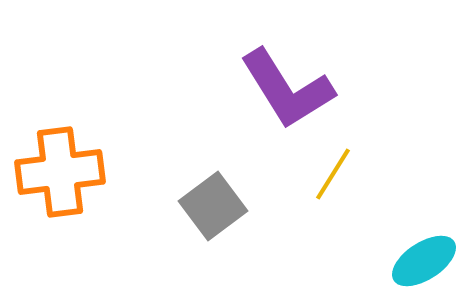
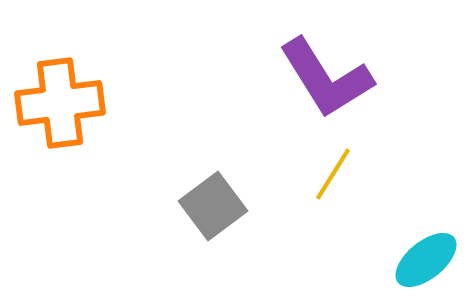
purple L-shape: moved 39 px right, 11 px up
orange cross: moved 69 px up
cyan ellipse: moved 2 px right, 1 px up; rotated 6 degrees counterclockwise
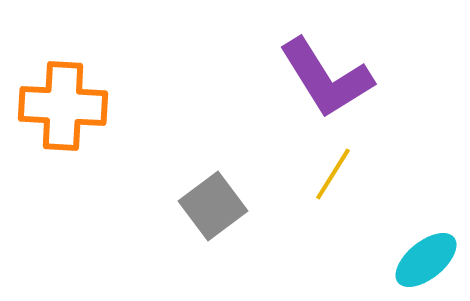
orange cross: moved 3 px right, 3 px down; rotated 10 degrees clockwise
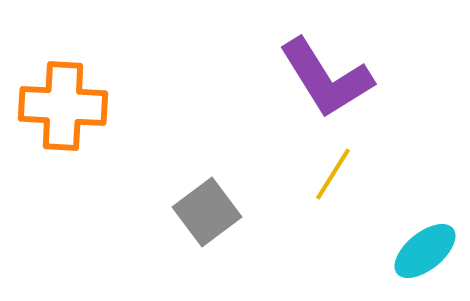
gray square: moved 6 px left, 6 px down
cyan ellipse: moved 1 px left, 9 px up
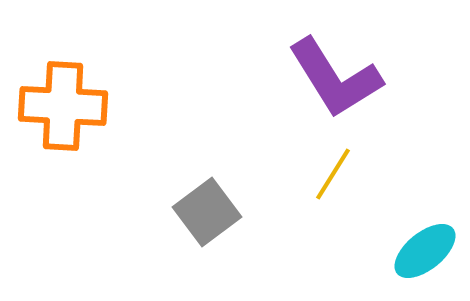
purple L-shape: moved 9 px right
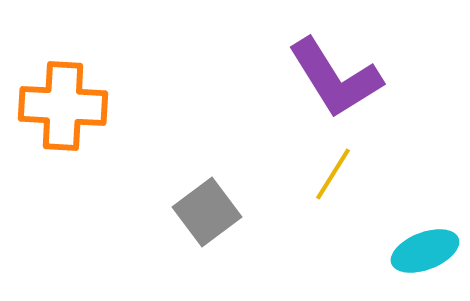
cyan ellipse: rotated 18 degrees clockwise
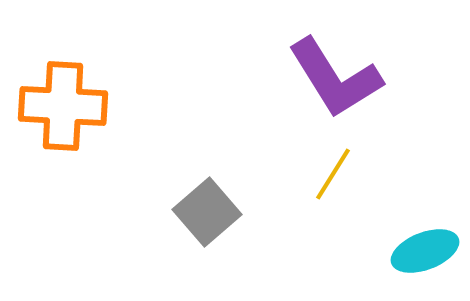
gray square: rotated 4 degrees counterclockwise
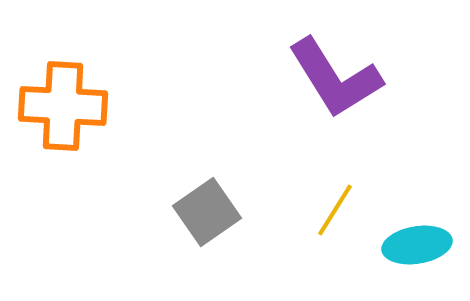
yellow line: moved 2 px right, 36 px down
gray square: rotated 6 degrees clockwise
cyan ellipse: moved 8 px left, 6 px up; rotated 12 degrees clockwise
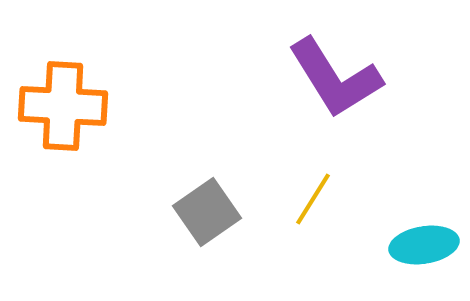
yellow line: moved 22 px left, 11 px up
cyan ellipse: moved 7 px right
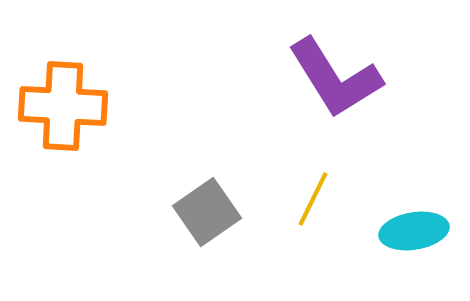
yellow line: rotated 6 degrees counterclockwise
cyan ellipse: moved 10 px left, 14 px up
